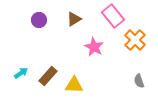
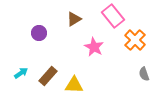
purple circle: moved 13 px down
gray semicircle: moved 5 px right, 7 px up
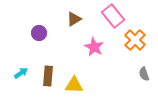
brown rectangle: rotated 36 degrees counterclockwise
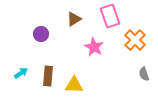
pink rectangle: moved 3 px left; rotated 20 degrees clockwise
purple circle: moved 2 px right, 1 px down
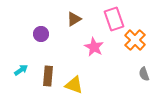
pink rectangle: moved 4 px right, 3 px down
cyan arrow: moved 3 px up
yellow triangle: rotated 18 degrees clockwise
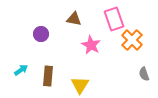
brown triangle: rotated 42 degrees clockwise
orange cross: moved 3 px left
pink star: moved 3 px left, 2 px up
yellow triangle: moved 6 px right; rotated 42 degrees clockwise
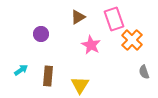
brown triangle: moved 4 px right, 2 px up; rotated 42 degrees counterclockwise
gray semicircle: moved 2 px up
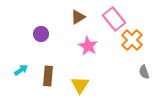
pink rectangle: rotated 20 degrees counterclockwise
pink star: moved 3 px left, 1 px down
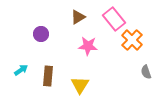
pink star: rotated 24 degrees counterclockwise
gray semicircle: moved 2 px right
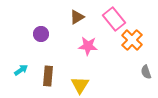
brown triangle: moved 1 px left
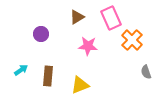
pink rectangle: moved 3 px left, 1 px up; rotated 15 degrees clockwise
yellow triangle: rotated 36 degrees clockwise
